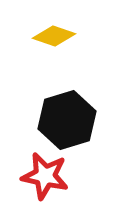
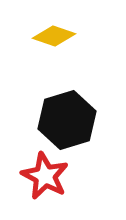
red star: rotated 15 degrees clockwise
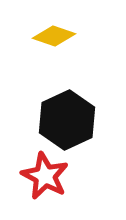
black hexagon: rotated 8 degrees counterclockwise
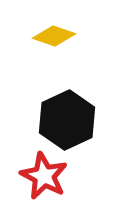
red star: moved 1 px left
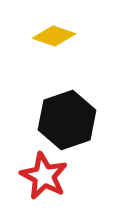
black hexagon: rotated 6 degrees clockwise
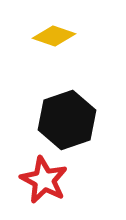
red star: moved 4 px down
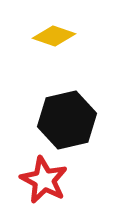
black hexagon: rotated 6 degrees clockwise
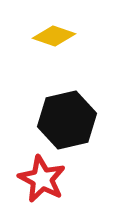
red star: moved 2 px left, 1 px up
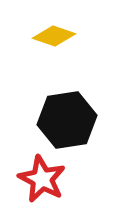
black hexagon: rotated 4 degrees clockwise
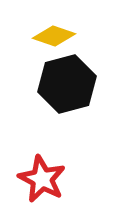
black hexagon: moved 36 px up; rotated 6 degrees counterclockwise
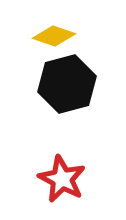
red star: moved 20 px right
